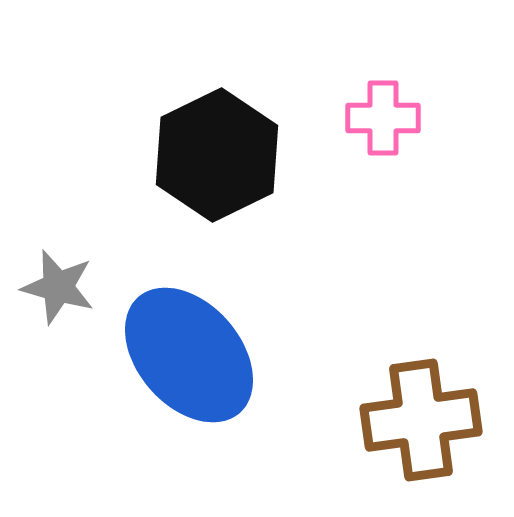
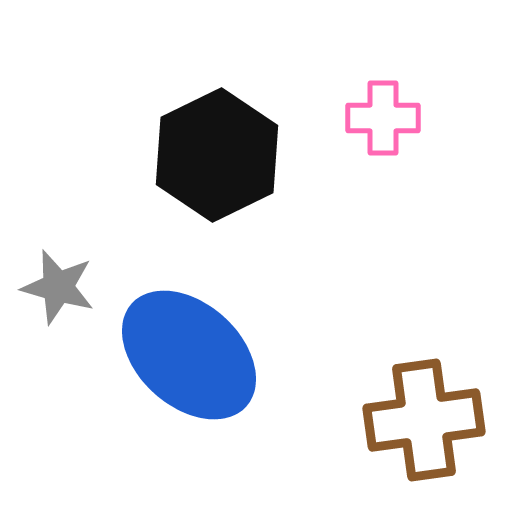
blue ellipse: rotated 7 degrees counterclockwise
brown cross: moved 3 px right
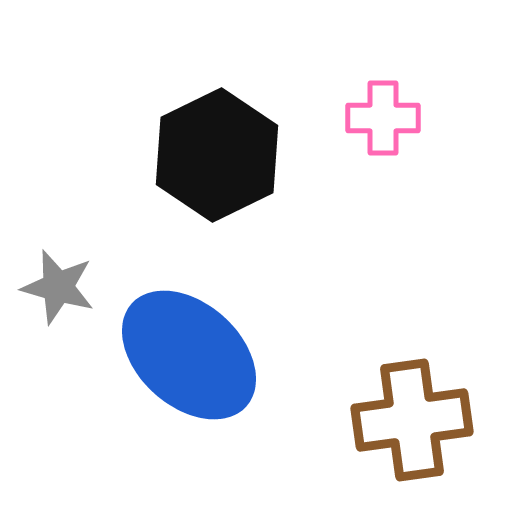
brown cross: moved 12 px left
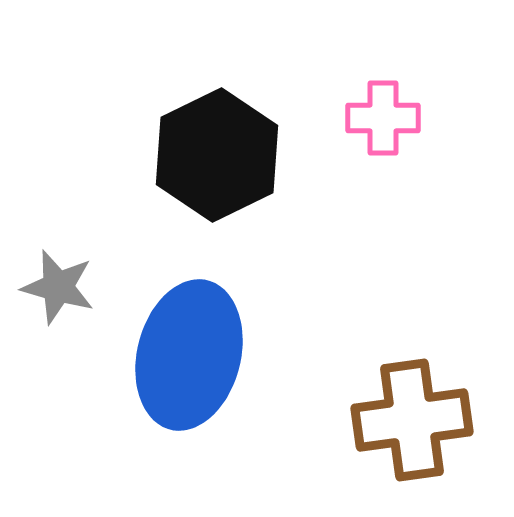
blue ellipse: rotated 62 degrees clockwise
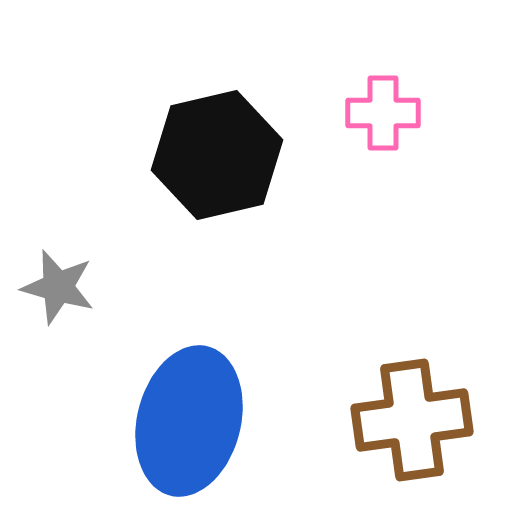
pink cross: moved 5 px up
black hexagon: rotated 13 degrees clockwise
blue ellipse: moved 66 px down
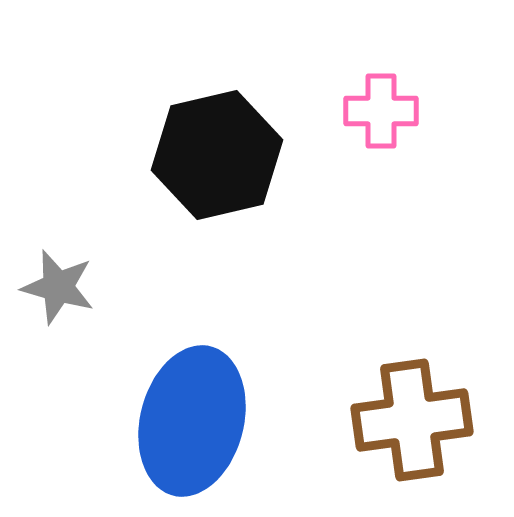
pink cross: moved 2 px left, 2 px up
blue ellipse: moved 3 px right
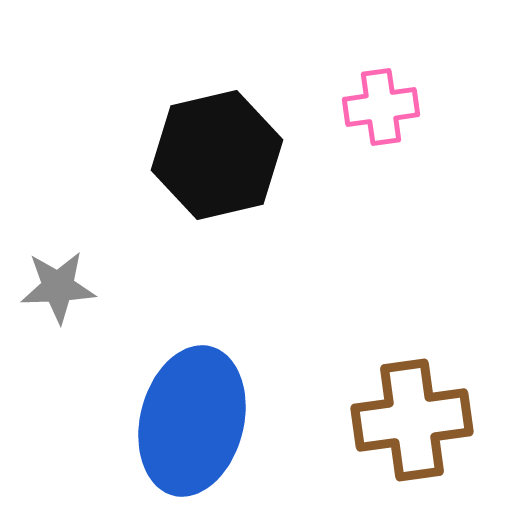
pink cross: moved 4 px up; rotated 8 degrees counterclockwise
gray star: rotated 18 degrees counterclockwise
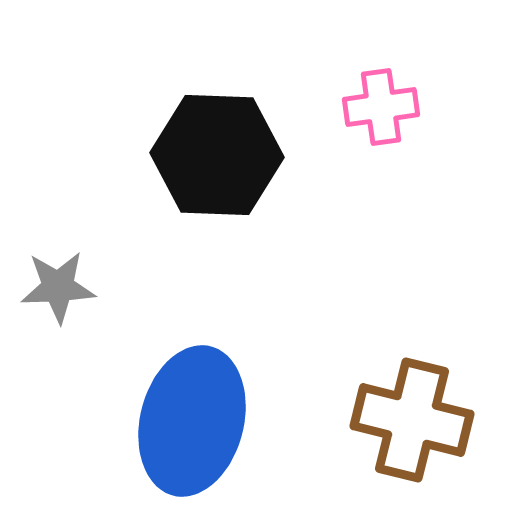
black hexagon: rotated 15 degrees clockwise
brown cross: rotated 22 degrees clockwise
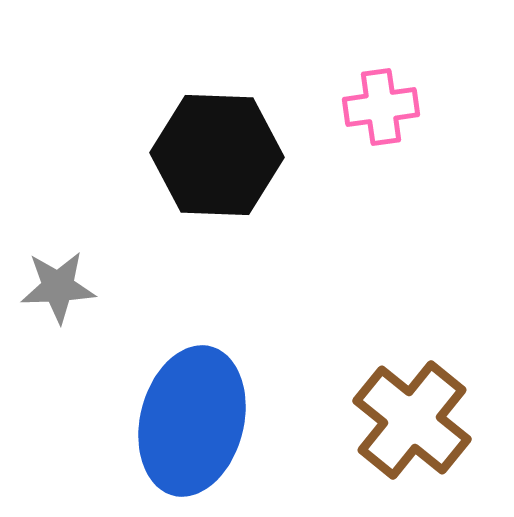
brown cross: rotated 25 degrees clockwise
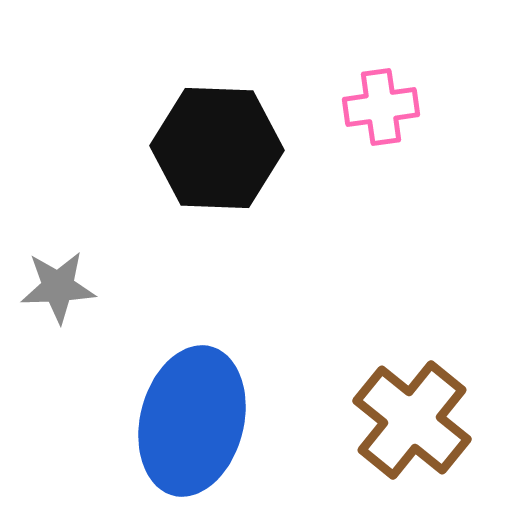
black hexagon: moved 7 px up
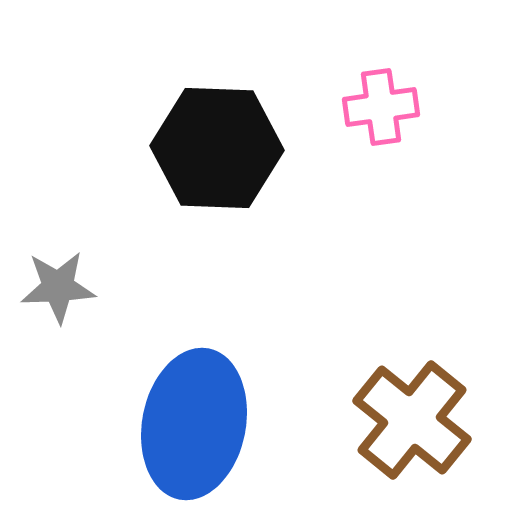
blue ellipse: moved 2 px right, 3 px down; rotated 3 degrees counterclockwise
